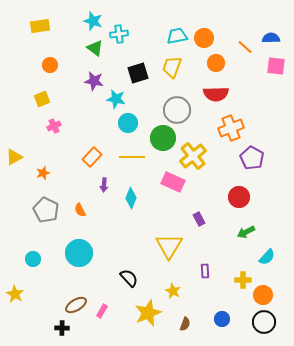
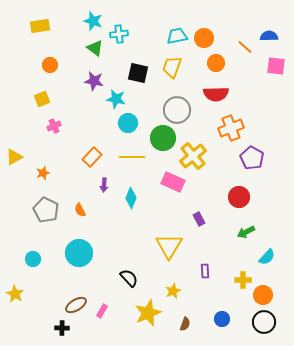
blue semicircle at (271, 38): moved 2 px left, 2 px up
black square at (138, 73): rotated 30 degrees clockwise
yellow star at (173, 291): rotated 21 degrees clockwise
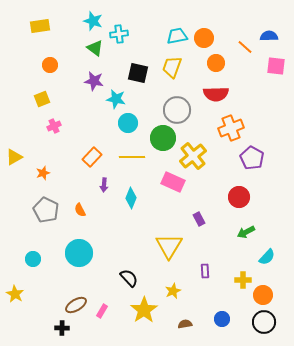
yellow star at (148, 313): moved 4 px left, 3 px up; rotated 12 degrees counterclockwise
brown semicircle at (185, 324): rotated 120 degrees counterclockwise
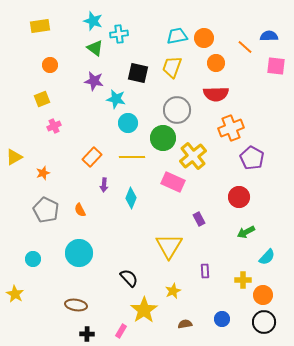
brown ellipse at (76, 305): rotated 40 degrees clockwise
pink rectangle at (102, 311): moved 19 px right, 20 px down
black cross at (62, 328): moved 25 px right, 6 px down
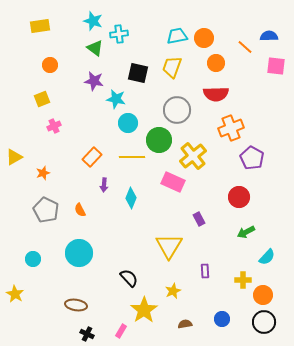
green circle at (163, 138): moved 4 px left, 2 px down
black cross at (87, 334): rotated 24 degrees clockwise
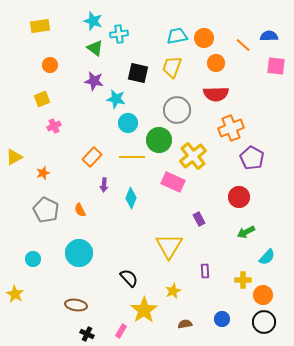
orange line at (245, 47): moved 2 px left, 2 px up
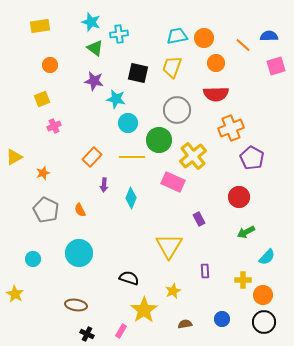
cyan star at (93, 21): moved 2 px left, 1 px down
pink square at (276, 66): rotated 24 degrees counterclockwise
black semicircle at (129, 278): rotated 30 degrees counterclockwise
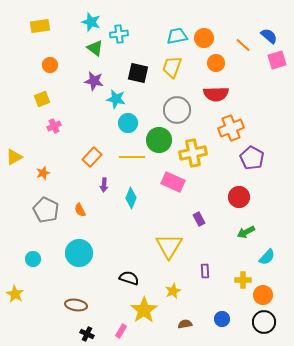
blue semicircle at (269, 36): rotated 42 degrees clockwise
pink square at (276, 66): moved 1 px right, 6 px up
yellow cross at (193, 156): moved 3 px up; rotated 28 degrees clockwise
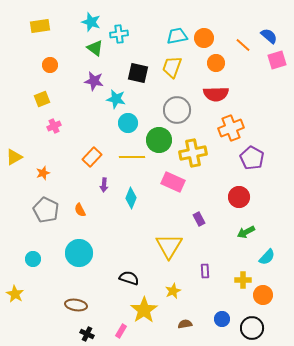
black circle at (264, 322): moved 12 px left, 6 px down
